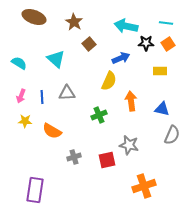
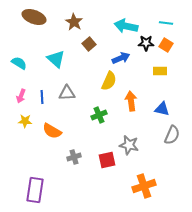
orange square: moved 2 px left, 1 px down; rotated 24 degrees counterclockwise
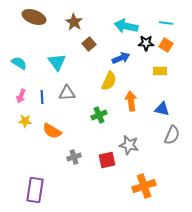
cyan triangle: moved 1 px right, 3 px down; rotated 12 degrees clockwise
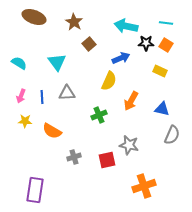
yellow rectangle: rotated 24 degrees clockwise
orange arrow: rotated 144 degrees counterclockwise
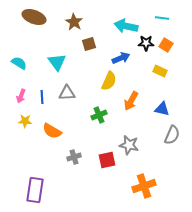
cyan line: moved 4 px left, 5 px up
brown square: rotated 24 degrees clockwise
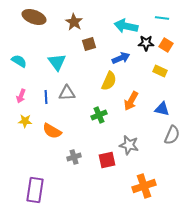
cyan semicircle: moved 2 px up
blue line: moved 4 px right
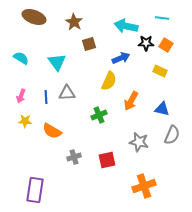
cyan semicircle: moved 2 px right, 3 px up
gray star: moved 10 px right, 3 px up
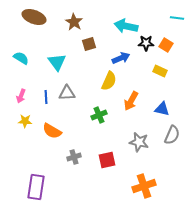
cyan line: moved 15 px right
purple rectangle: moved 1 px right, 3 px up
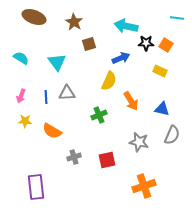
orange arrow: rotated 60 degrees counterclockwise
purple rectangle: rotated 15 degrees counterclockwise
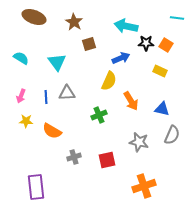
yellow star: moved 1 px right
